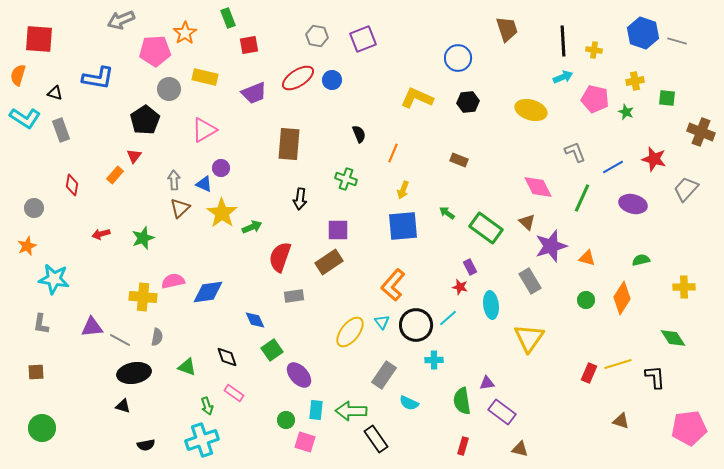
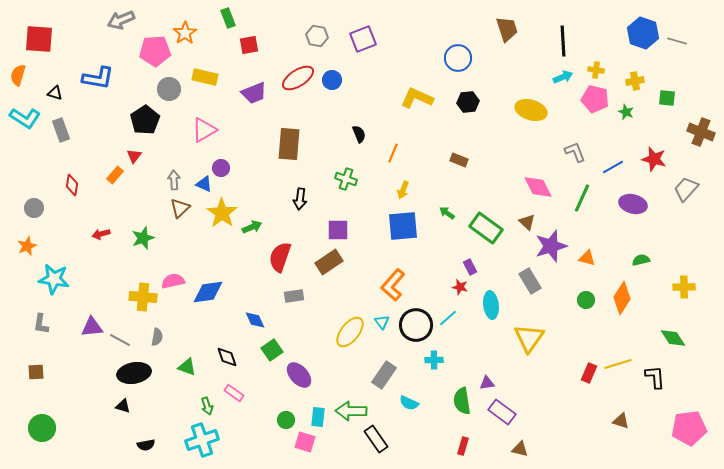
yellow cross at (594, 50): moved 2 px right, 20 px down
cyan rectangle at (316, 410): moved 2 px right, 7 px down
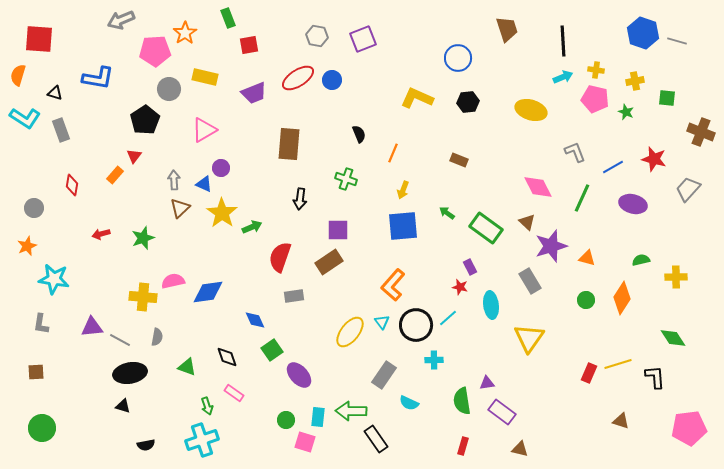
gray trapezoid at (686, 189): moved 2 px right
yellow cross at (684, 287): moved 8 px left, 10 px up
black ellipse at (134, 373): moved 4 px left
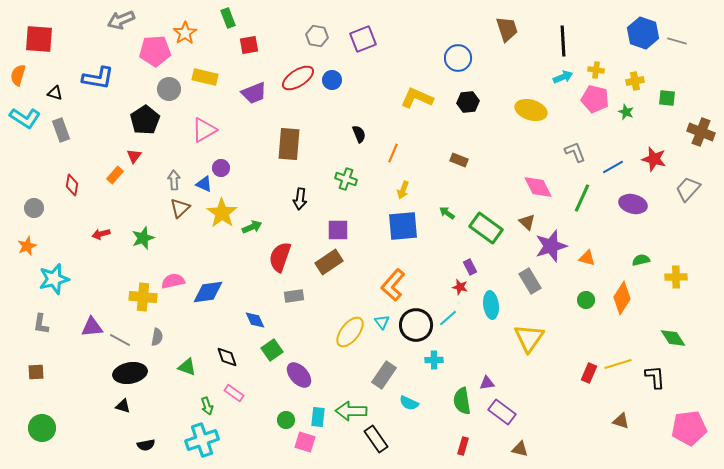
cyan star at (54, 279): rotated 24 degrees counterclockwise
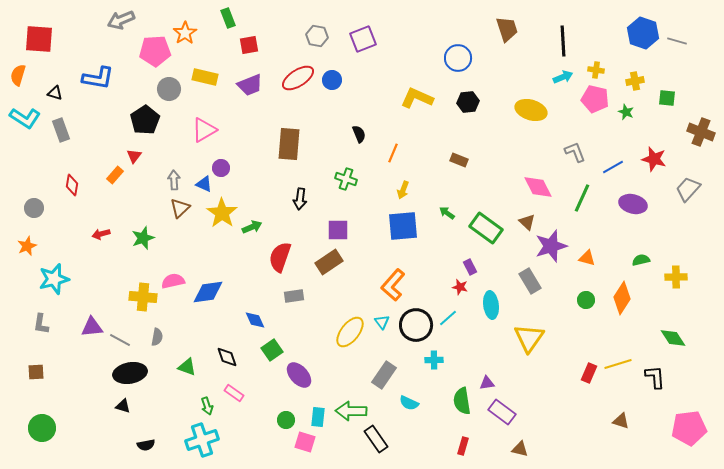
purple trapezoid at (254, 93): moved 4 px left, 8 px up
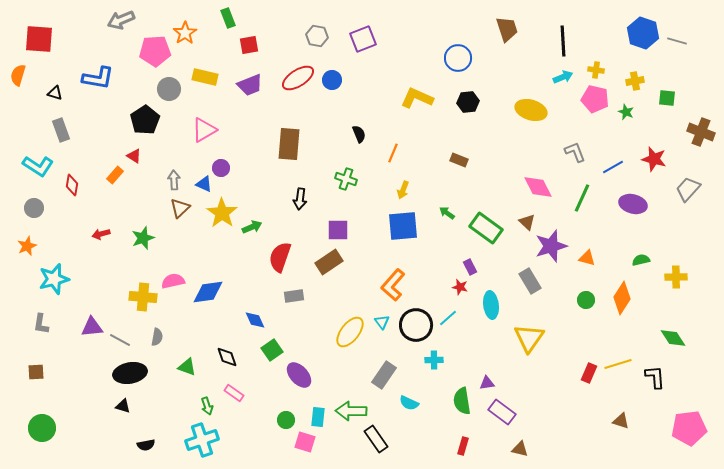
cyan L-shape at (25, 118): moved 13 px right, 48 px down
red triangle at (134, 156): rotated 35 degrees counterclockwise
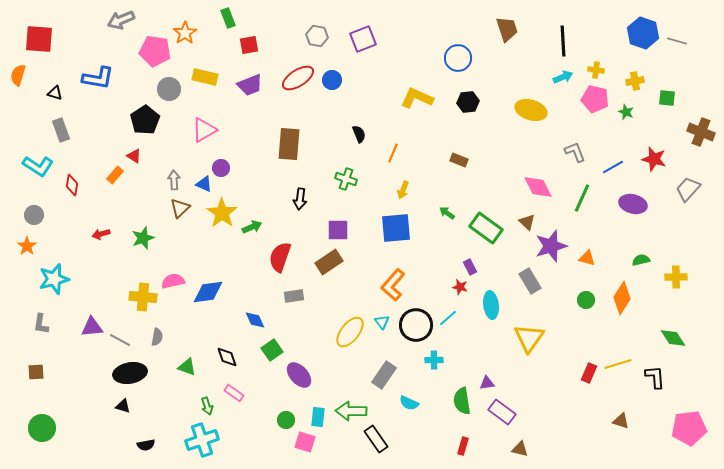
pink pentagon at (155, 51): rotated 12 degrees clockwise
gray circle at (34, 208): moved 7 px down
blue square at (403, 226): moved 7 px left, 2 px down
orange star at (27, 246): rotated 12 degrees counterclockwise
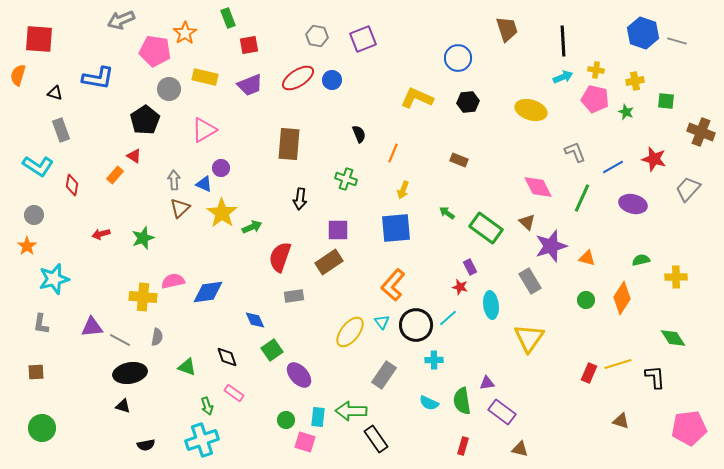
green square at (667, 98): moved 1 px left, 3 px down
cyan semicircle at (409, 403): moved 20 px right
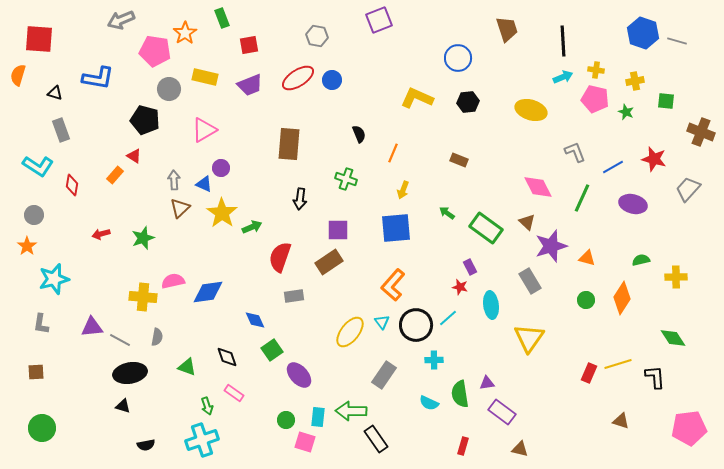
green rectangle at (228, 18): moved 6 px left
purple square at (363, 39): moved 16 px right, 19 px up
black pentagon at (145, 120): rotated 24 degrees counterclockwise
green semicircle at (462, 401): moved 2 px left, 7 px up
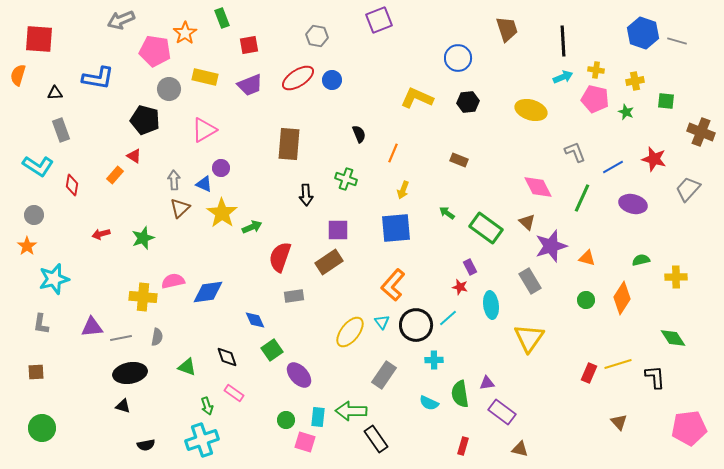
black triangle at (55, 93): rotated 21 degrees counterclockwise
black arrow at (300, 199): moved 6 px right, 4 px up; rotated 10 degrees counterclockwise
gray line at (120, 340): moved 1 px right, 2 px up; rotated 40 degrees counterclockwise
brown triangle at (621, 421): moved 2 px left, 1 px down; rotated 30 degrees clockwise
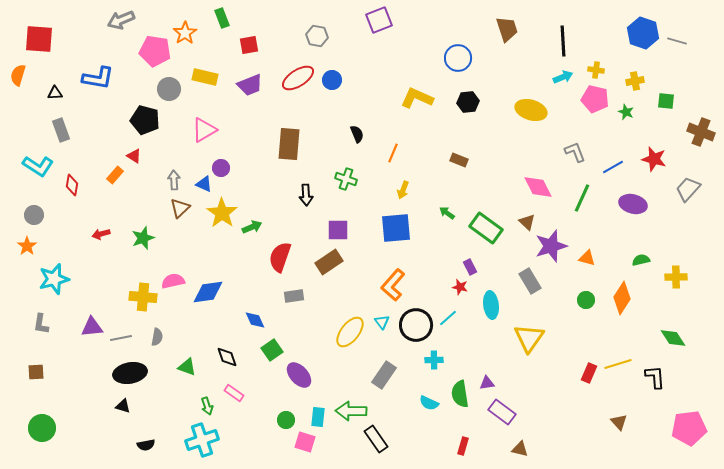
black semicircle at (359, 134): moved 2 px left
